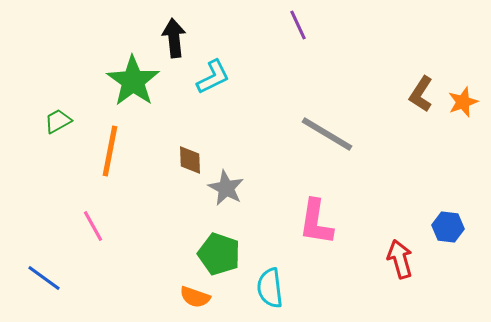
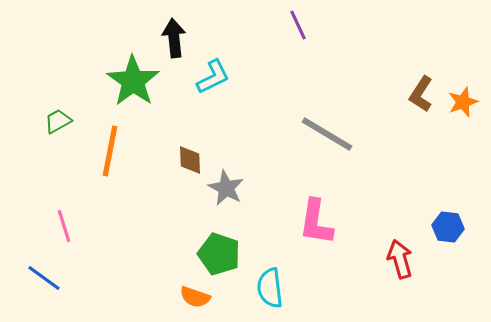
pink line: moved 29 px left; rotated 12 degrees clockwise
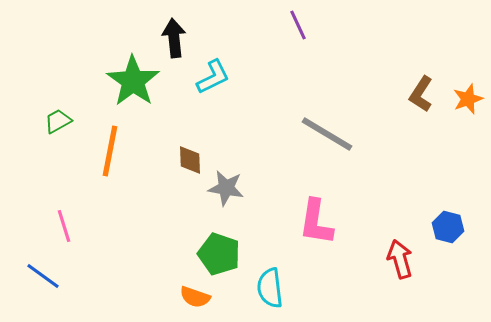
orange star: moved 5 px right, 3 px up
gray star: rotated 18 degrees counterclockwise
blue hexagon: rotated 8 degrees clockwise
blue line: moved 1 px left, 2 px up
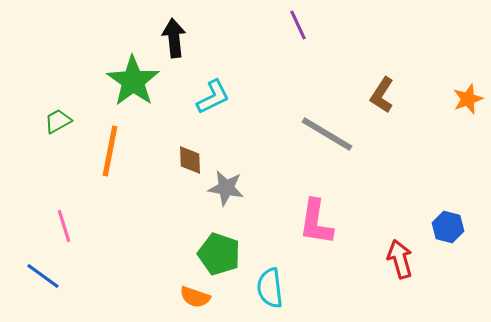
cyan L-shape: moved 20 px down
brown L-shape: moved 39 px left, 1 px down
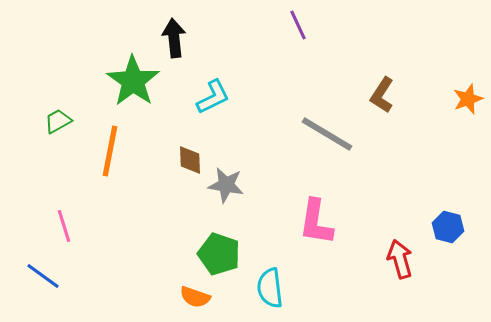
gray star: moved 3 px up
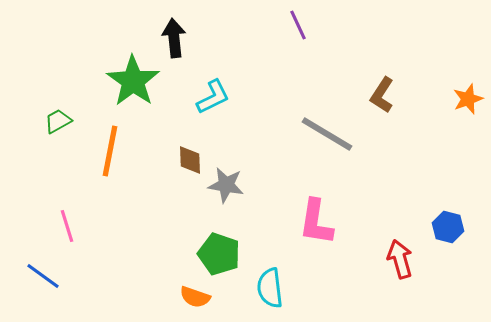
pink line: moved 3 px right
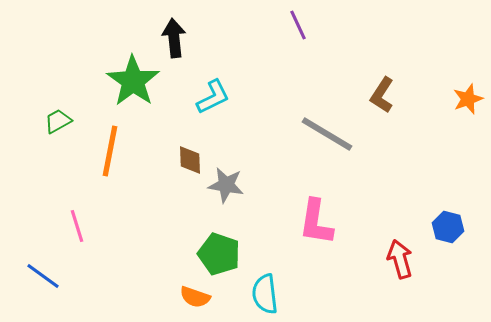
pink line: moved 10 px right
cyan semicircle: moved 5 px left, 6 px down
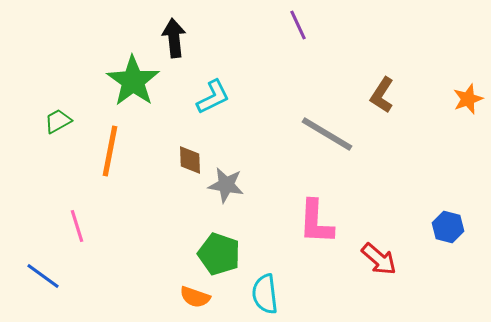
pink L-shape: rotated 6 degrees counterclockwise
red arrow: moved 21 px left; rotated 147 degrees clockwise
